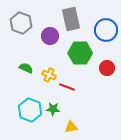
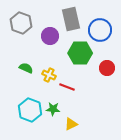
blue circle: moved 6 px left
yellow triangle: moved 3 px up; rotated 16 degrees counterclockwise
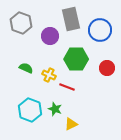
green hexagon: moved 4 px left, 6 px down
green star: moved 2 px right; rotated 16 degrees clockwise
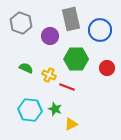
cyan hexagon: rotated 15 degrees counterclockwise
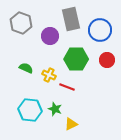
red circle: moved 8 px up
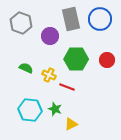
blue circle: moved 11 px up
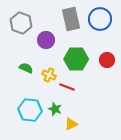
purple circle: moved 4 px left, 4 px down
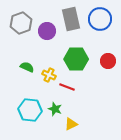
gray hexagon: rotated 20 degrees clockwise
purple circle: moved 1 px right, 9 px up
red circle: moved 1 px right, 1 px down
green semicircle: moved 1 px right, 1 px up
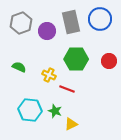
gray rectangle: moved 3 px down
red circle: moved 1 px right
green semicircle: moved 8 px left
red line: moved 2 px down
green star: moved 2 px down
